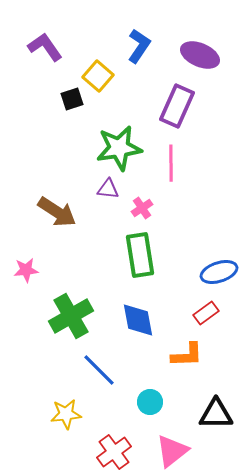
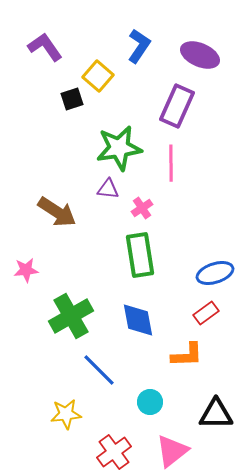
blue ellipse: moved 4 px left, 1 px down
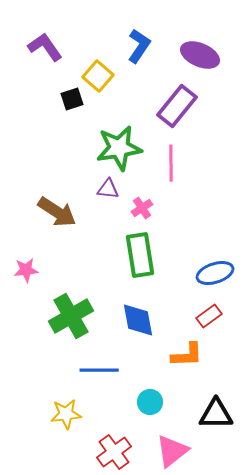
purple rectangle: rotated 15 degrees clockwise
red rectangle: moved 3 px right, 3 px down
blue line: rotated 45 degrees counterclockwise
